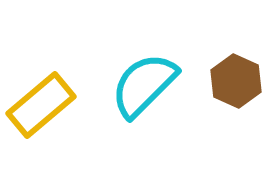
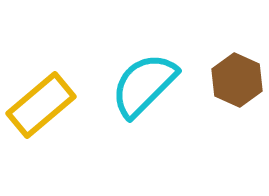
brown hexagon: moved 1 px right, 1 px up
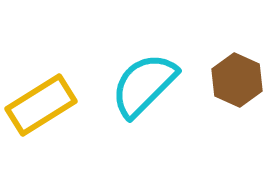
yellow rectangle: rotated 8 degrees clockwise
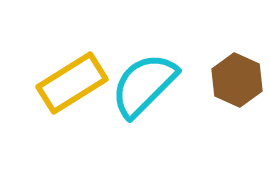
yellow rectangle: moved 31 px right, 22 px up
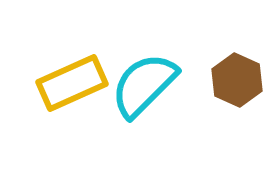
yellow rectangle: rotated 8 degrees clockwise
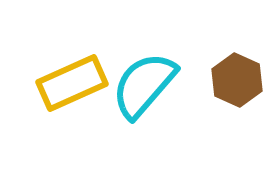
cyan semicircle: rotated 4 degrees counterclockwise
